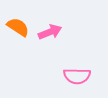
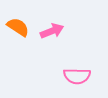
pink arrow: moved 2 px right, 1 px up
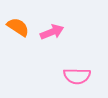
pink arrow: moved 1 px down
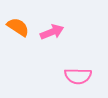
pink semicircle: moved 1 px right
